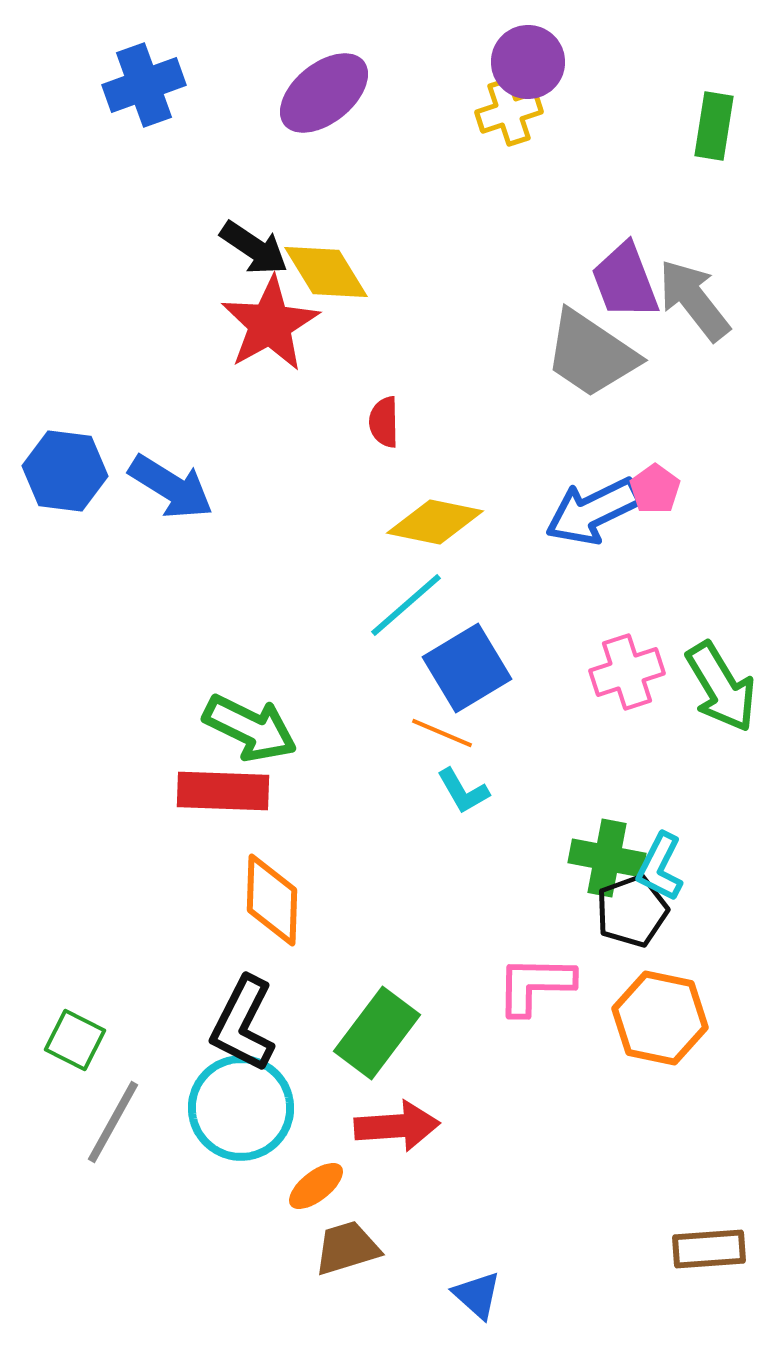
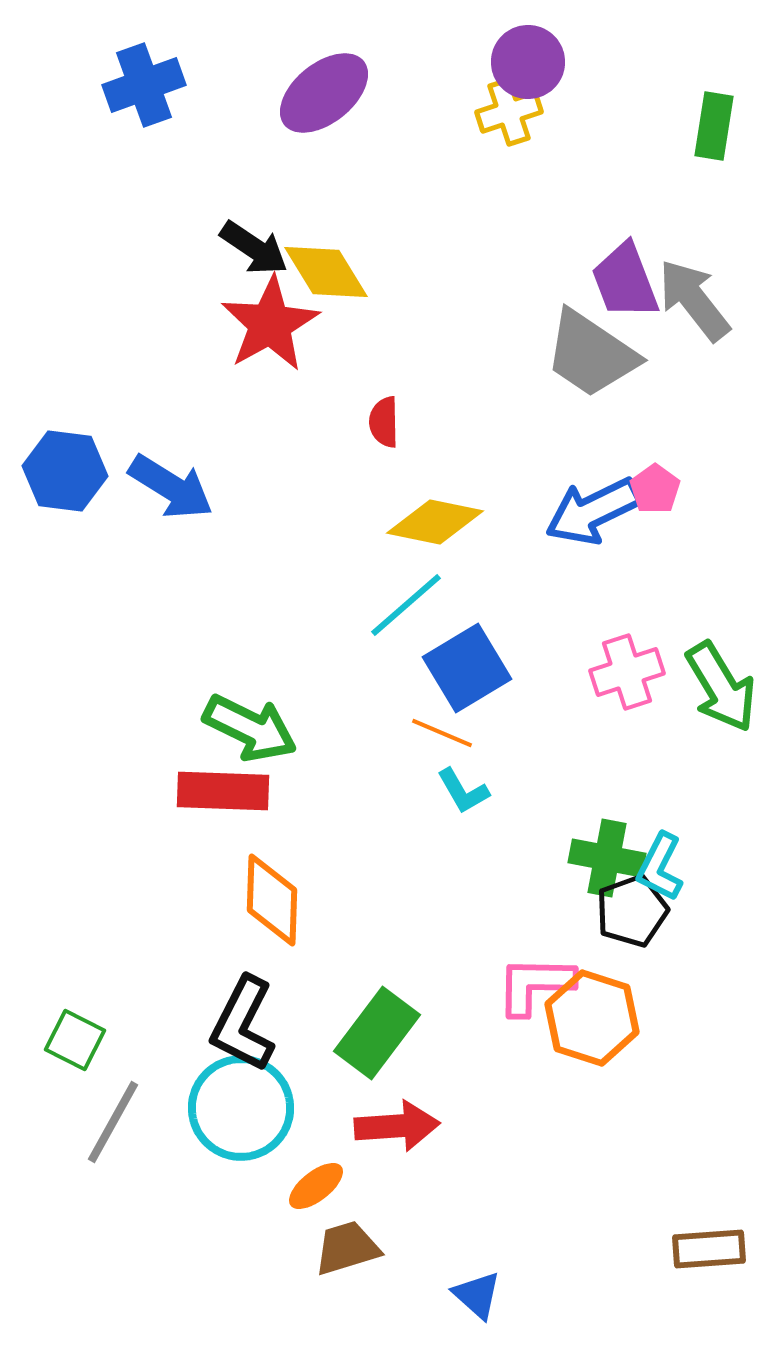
orange hexagon at (660, 1018): moved 68 px left; rotated 6 degrees clockwise
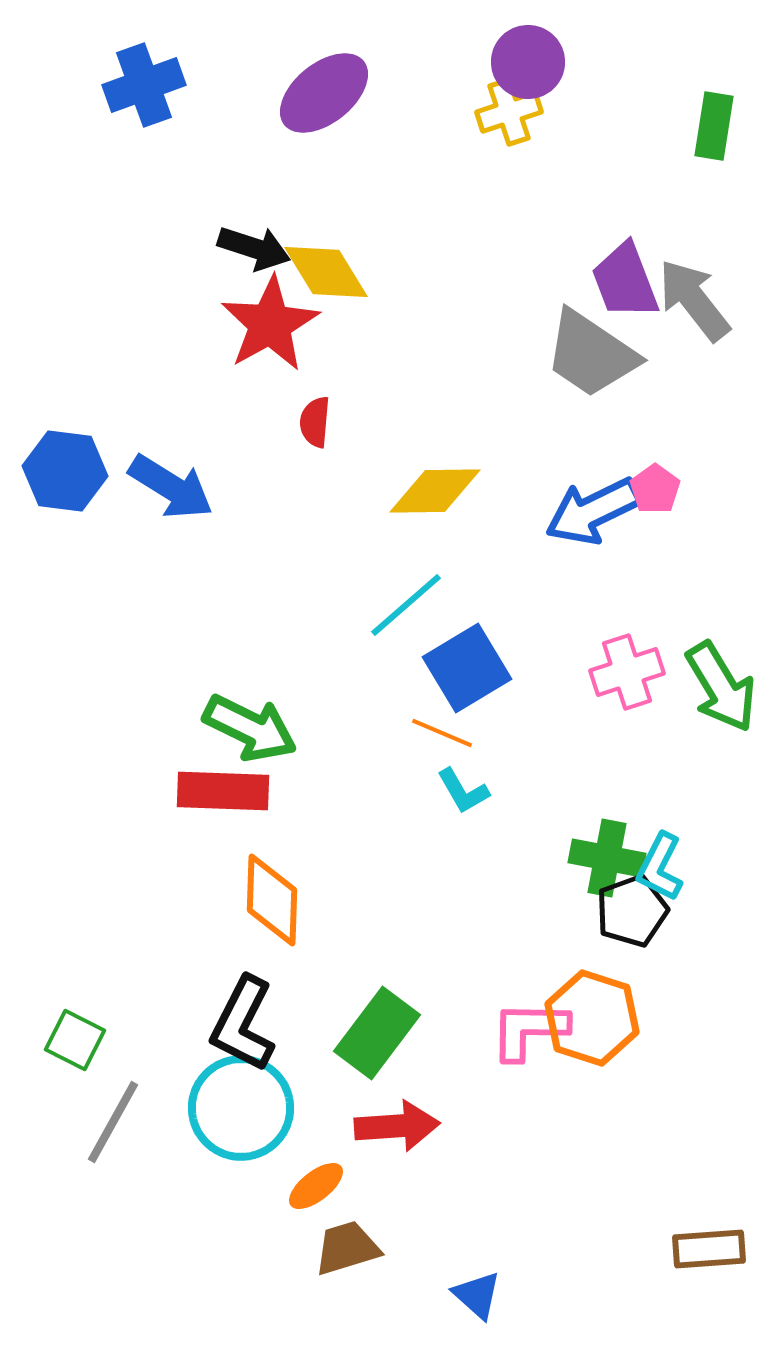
black arrow at (254, 248): rotated 16 degrees counterclockwise
red semicircle at (384, 422): moved 69 px left; rotated 6 degrees clockwise
yellow diamond at (435, 522): moved 31 px up; rotated 12 degrees counterclockwise
pink L-shape at (535, 985): moved 6 px left, 45 px down
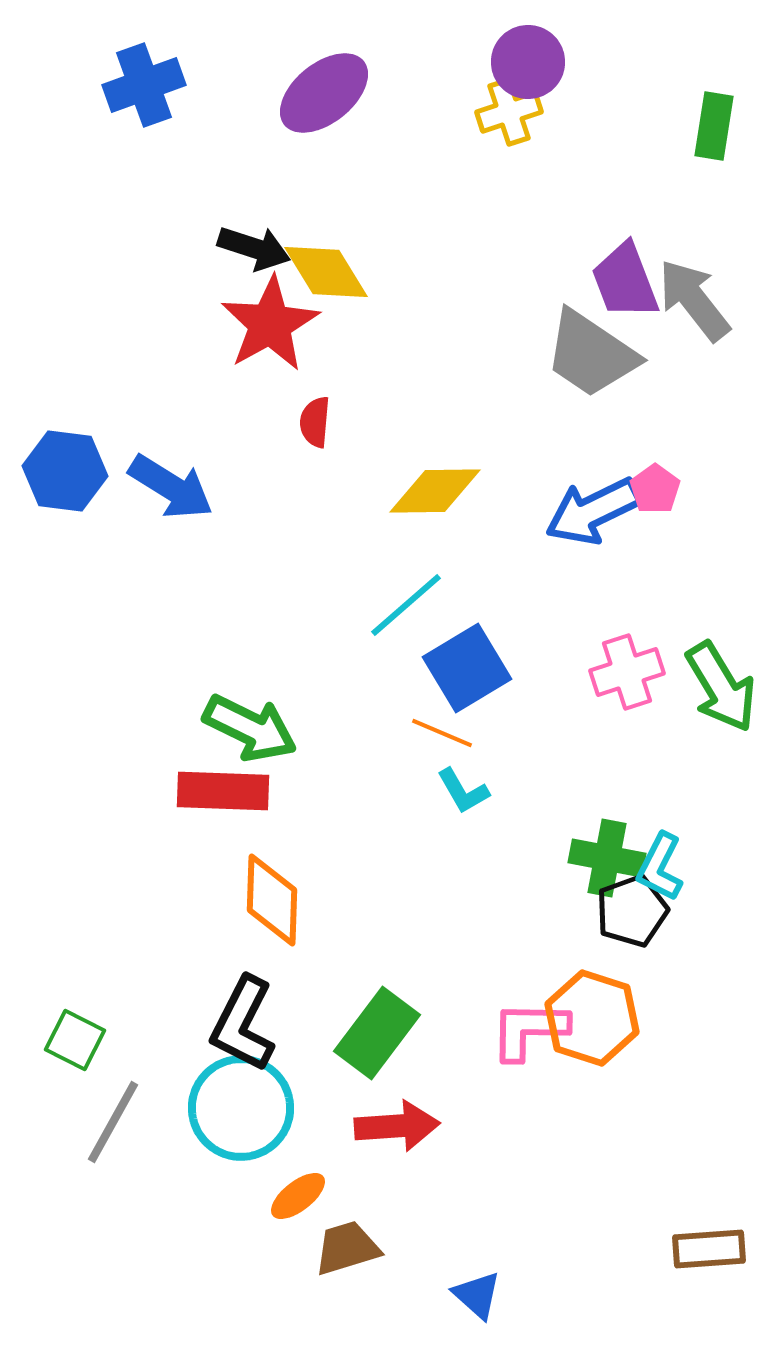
orange ellipse at (316, 1186): moved 18 px left, 10 px down
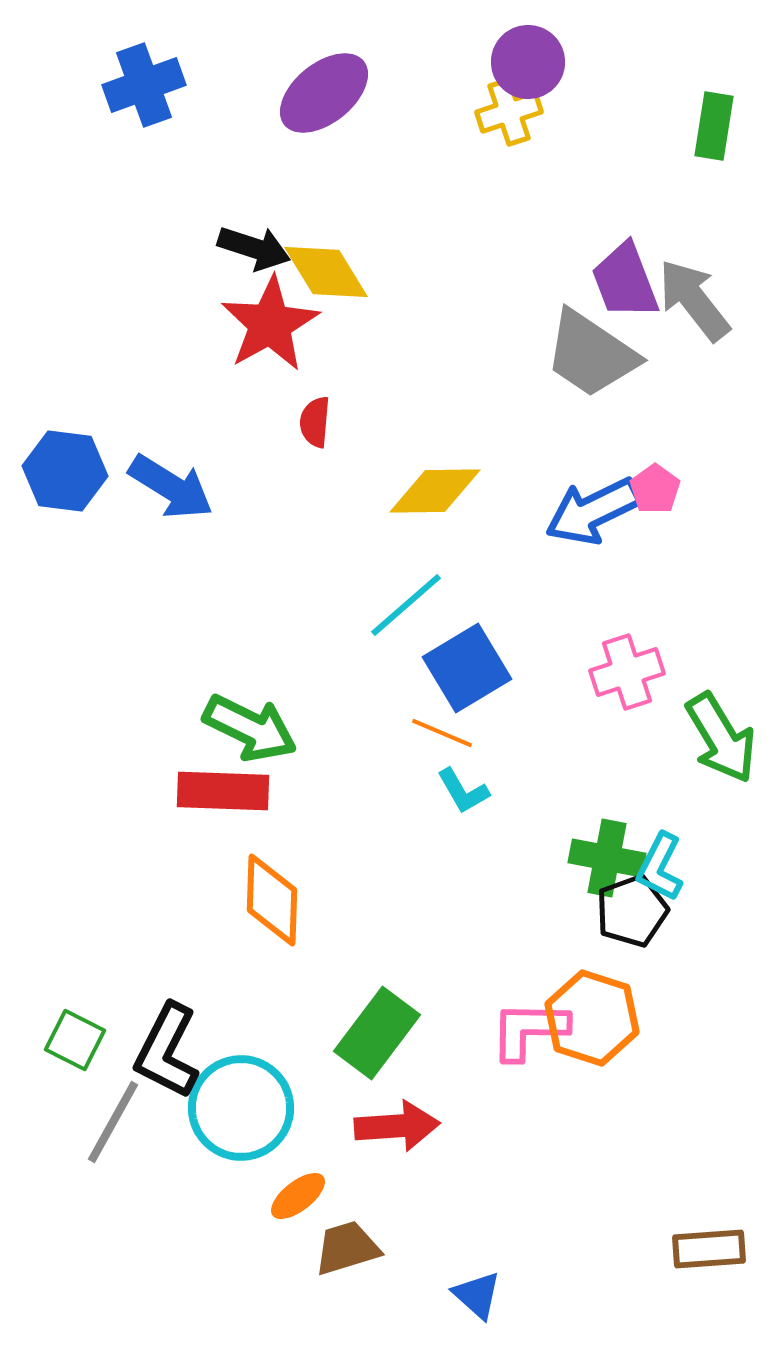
green arrow at (721, 687): moved 51 px down
black L-shape at (243, 1024): moved 76 px left, 27 px down
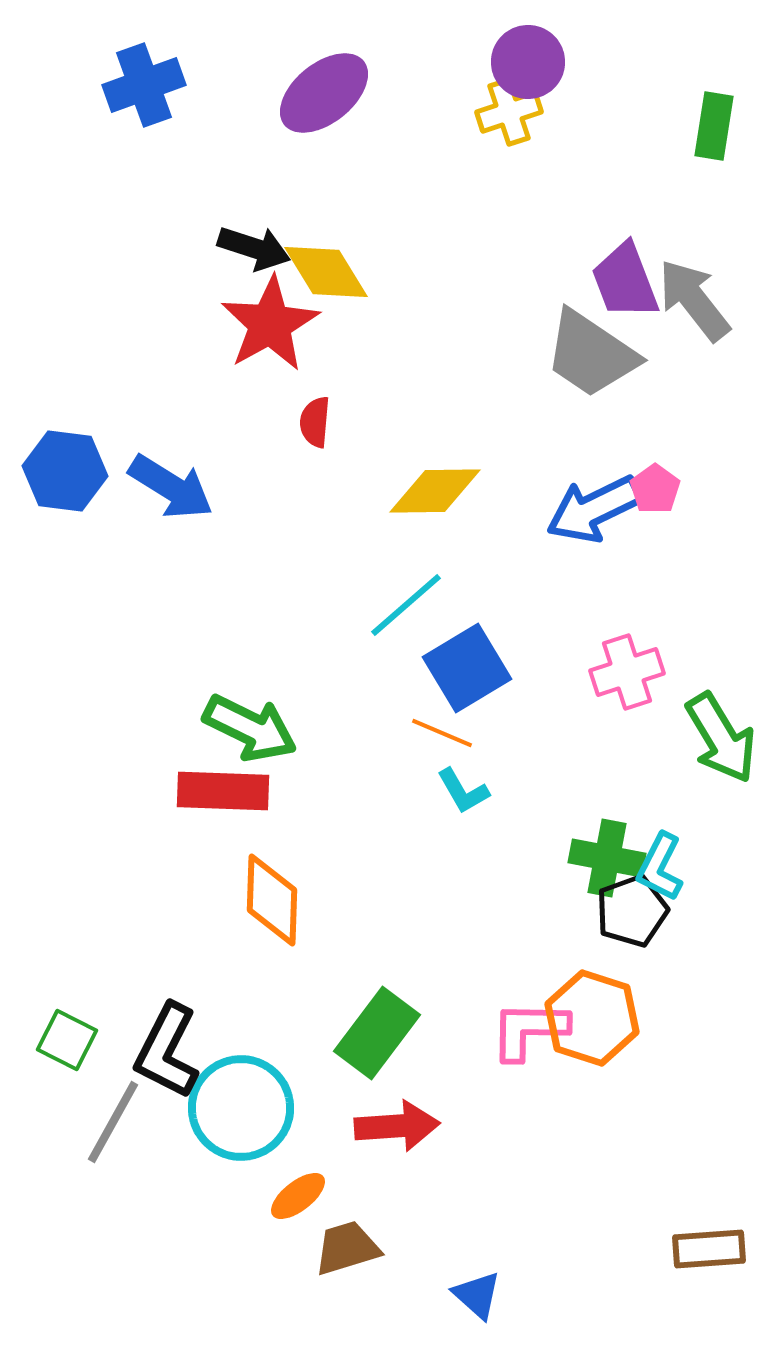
blue arrow at (593, 511): moved 1 px right, 2 px up
green square at (75, 1040): moved 8 px left
